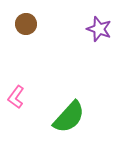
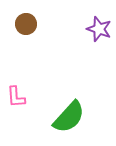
pink L-shape: rotated 40 degrees counterclockwise
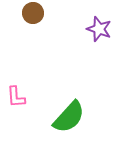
brown circle: moved 7 px right, 11 px up
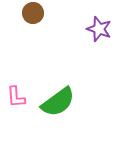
green semicircle: moved 11 px left, 15 px up; rotated 12 degrees clockwise
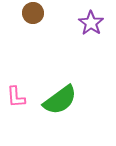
purple star: moved 8 px left, 6 px up; rotated 15 degrees clockwise
green semicircle: moved 2 px right, 2 px up
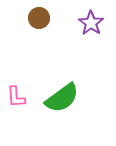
brown circle: moved 6 px right, 5 px down
green semicircle: moved 2 px right, 2 px up
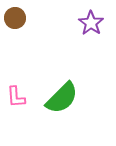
brown circle: moved 24 px left
green semicircle: rotated 9 degrees counterclockwise
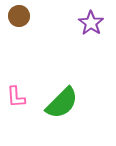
brown circle: moved 4 px right, 2 px up
green semicircle: moved 5 px down
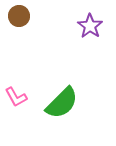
purple star: moved 1 px left, 3 px down
pink L-shape: rotated 25 degrees counterclockwise
